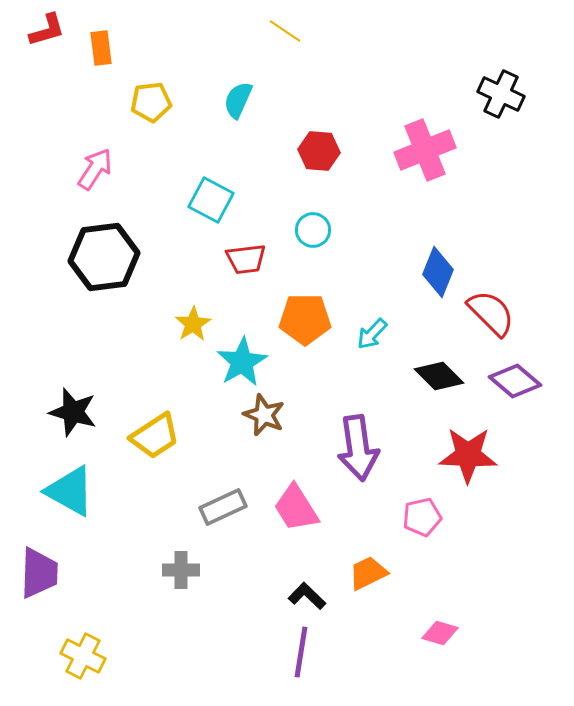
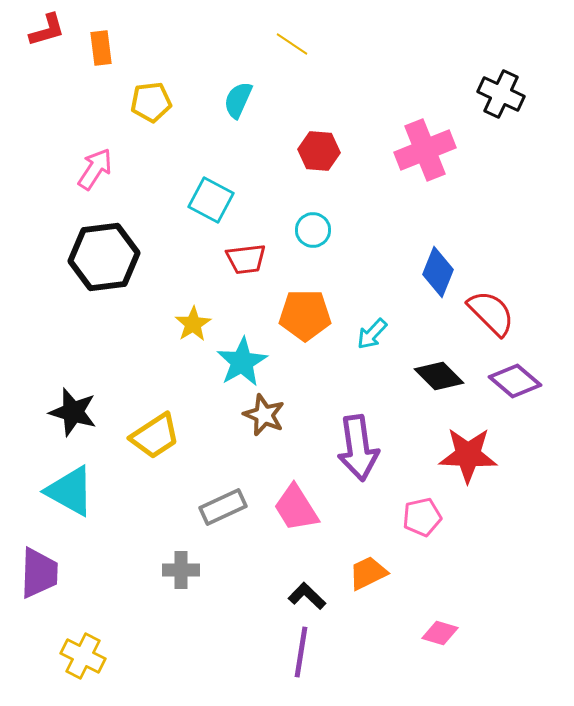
yellow line: moved 7 px right, 13 px down
orange pentagon: moved 4 px up
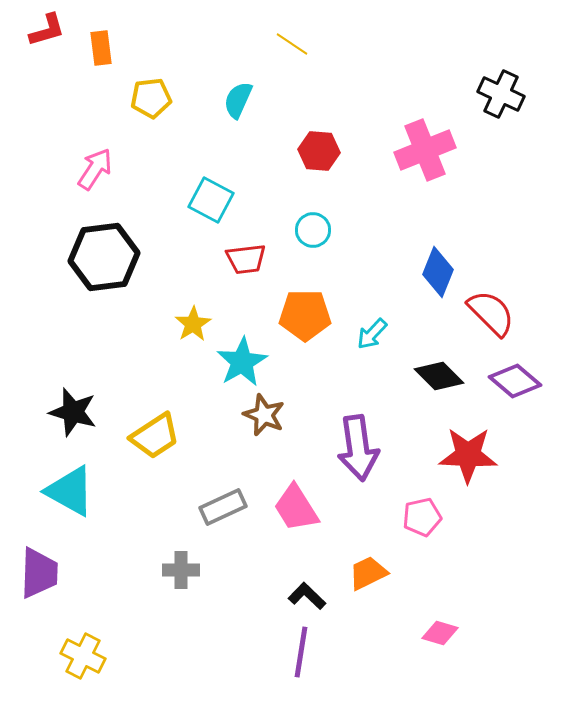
yellow pentagon: moved 4 px up
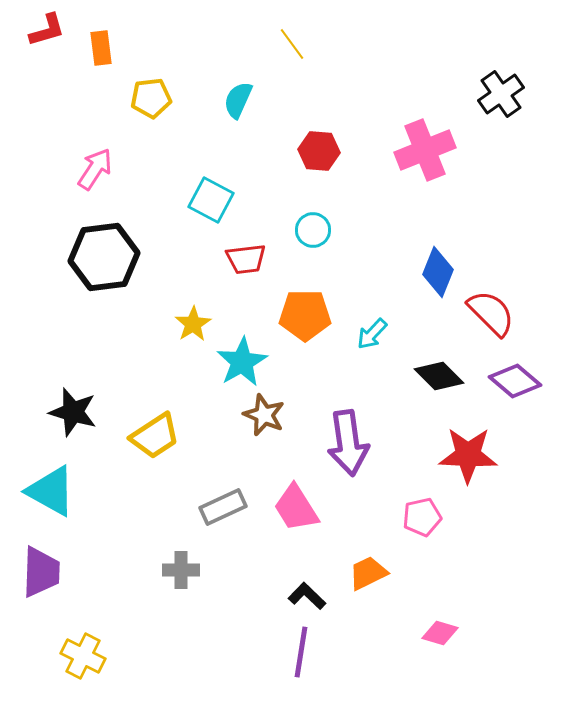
yellow line: rotated 20 degrees clockwise
black cross: rotated 30 degrees clockwise
purple arrow: moved 10 px left, 5 px up
cyan triangle: moved 19 px left
purple trapezoid: moved 2 px right, 1 px up
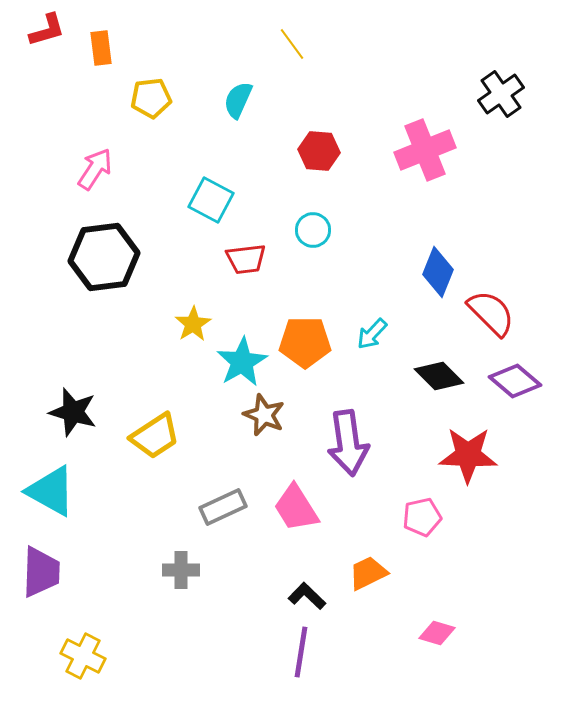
orange pentagon: moved 27 px down
pink diamond: moved 3 px left
